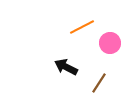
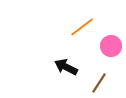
orange line: rotated 10 degrees counterclockwise
pink circle: moved 1 px right, 3 px down
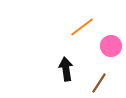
black arrow: moved 2 px down; rotated 55 degrees clockwise
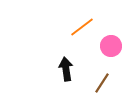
brown line: moved 3 px right
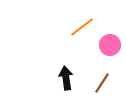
pink circle: moved 1 px left, 1 px up
black arrow: moved 9 px down
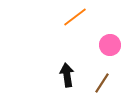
orange line: moved 7 px left, 10 px up
black arrow: moved 1 px right, 3 px up
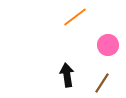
pink circle: moved 2 px left
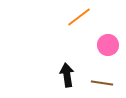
orange line: moved 4 px right
brown line: rotated 65 degrees clockwise
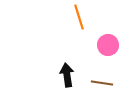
orange line: rotated 70 degrees counterclockwise
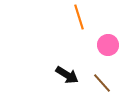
black arrow: rotated 130 degrees clockwise
brown line: rotated 40 degrees clockwise
